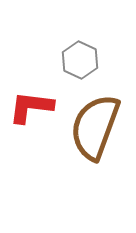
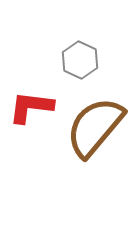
brown semicircle: rotated 20 degrees clockwise
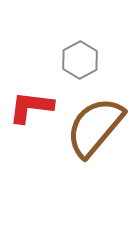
gray hexagon: rotated 6 degrees clockwise
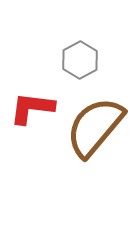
red L-shape: moved 1 px right, 1 px down
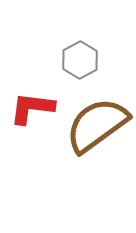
brown semicircle: moved 2 px right, 2 px up; rotated 14 degrees clockwise
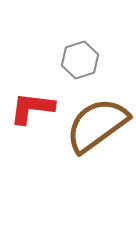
gray hexagon: rotated 12 degrees clockwise
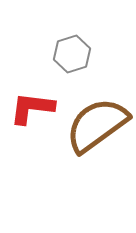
gray hexagon: moved 8 px left, 6 px up
